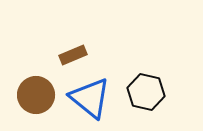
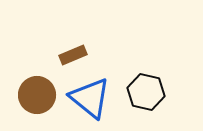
brown circle: moved 1 px right
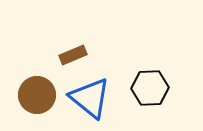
black hexagon: moved 4 px right, 4 px up; rotated 15 degrees counterclockwise
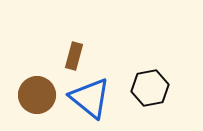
brown rectangle: moved 1 px right, 1 px down; rotated 52 degrees counterclockwise
black hexagon: rotated 9 degrees counterclockwise
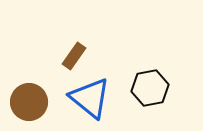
brown rectangle: rotated 20 degrees clockwise
brown circle: moved 8 px left, 7 px down
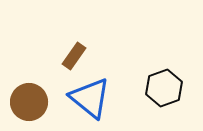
black hexagon: moved 14 px right; rotated 9 degrees counterclockwise
